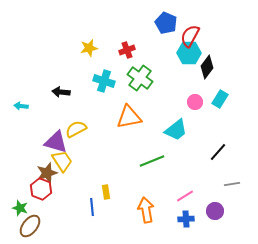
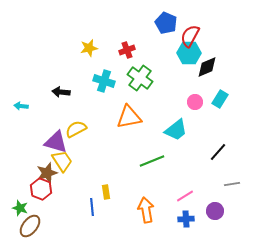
black diamond: rotated 30 degrees clockwise
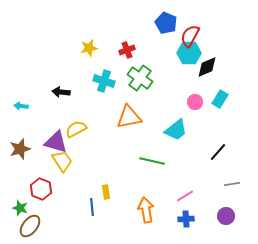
green line: rotated 35 degrees clockwise
brown star: moved 27 px left, 24 px up
purple circle: moved 11 px right, 5 px down
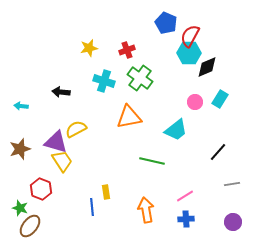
purple circle: moved 7 px right, 6 px down
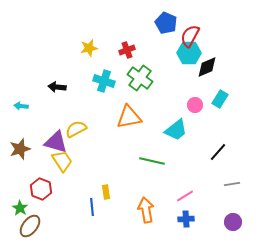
black arrow: moved 4 px left, 5 px up
pink circle: moved 3 px down
green star: rotated 14 degrees clockwise
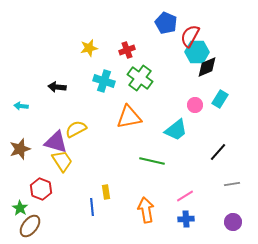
cyan hexagon: moved 8 px right, 1 px up
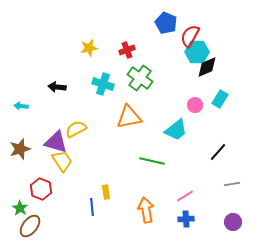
cyan cross: moved 1 px left, 3 px down
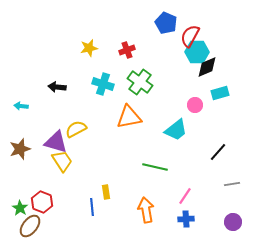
green cross: moved 4 px down
cyan rectangle: moved 6 px up; rotated 42 degrees clockwise
green line: moved 3 px right, 6 px down
red hexagon: moved 1 px right, 13 px down
pink line: rotated 24 degrees counterclockwise
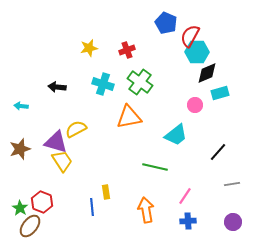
black diamond: moved 6 px down
cyan trapezoid: moved 5 px down
blue cross: moved 2 px right, 2 px down
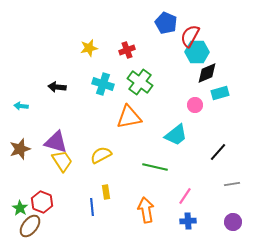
yellow semicircle: moved 25 px right, 26 px down
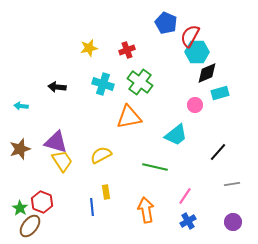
blue cross: rotated 28 degrees counterclockwise
